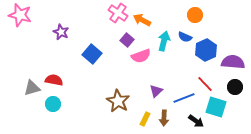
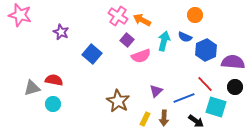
pink cross: moved 3 px down
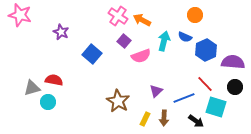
purple square: moved 3 px left, 1 px down
cyan circle: moved 5 px left, 2 px up
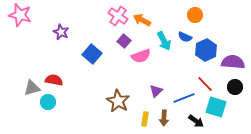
cyan arrow: rotated 138 degrees clockwise
yellow rectangle: rotated 16 degrees counterclockwise
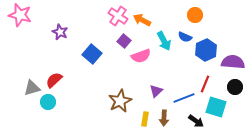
purple star: moved 1 px left
red semicircle: rotated 54 degrees counterclockwise
red line: rotated 66 degrees clockwise
brown star: moved 2 px right; rotated 15 degrees clockwise
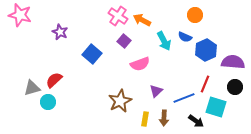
pink semicircle: moved 1 px left, 8 px down
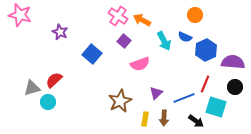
purple triangle: moved 2 px down
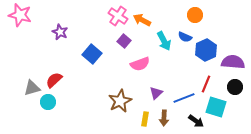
red line: moved 1 px right
